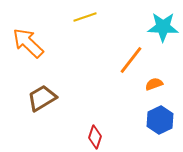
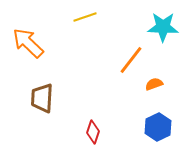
brown trapezoid: rotated 56 degrees counterclockwise
blue hexagon: moved 2 px left, 7 px down
red diamond: moved 2 px left, 5 px up
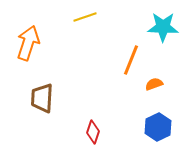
orange arrow: rotated 64 degrees clockwise
orange line: rotated 16 degrees counterclockwise
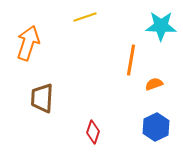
cyan star: moved 2 px left, 1 px up
orange line: rotated 12 degrees counterclockwise
blue hexagon: moved 2 px left
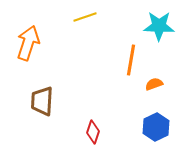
cyan star: moved 2 px left
brown trapezoid: moved 3 px down
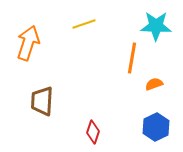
yellow line: moved 1 px left, 7 px down
cyan star: moved 3 px left
orange line: moved 1 px right, 2 px up
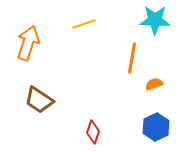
cyan star: moved 1 px left, 6 px up
brown trapezoid: moved 3 px left, 1 px up; rotated 60 degrees counterclockwise
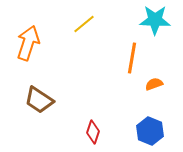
yellow line: rotated 20 degrees counterclockwise
blue hexagon: moved 6 px left, 4 px down; rotated 12 degrees counterclockwise
